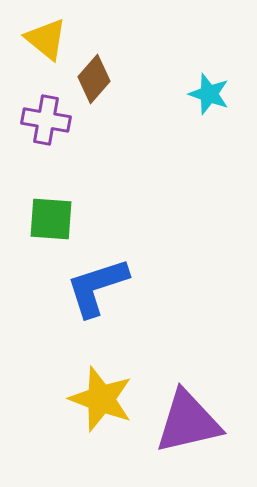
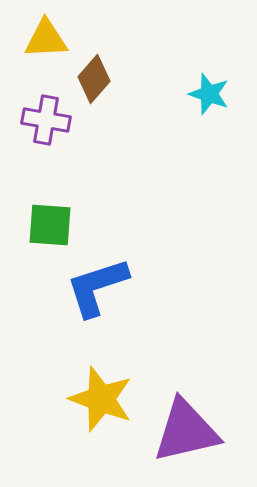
yellow triangle: rotated 42 degrees counterclockwise
green square: moved 1 px left, 6 px down
purple triangle: moved 2 px left, 9 px down
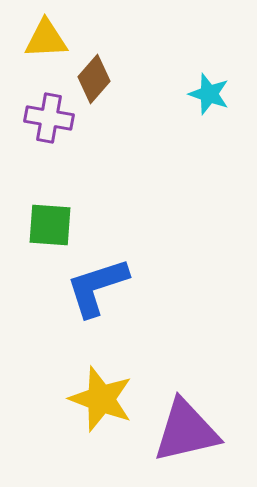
purple cross: moved 3 px right, 2 px up
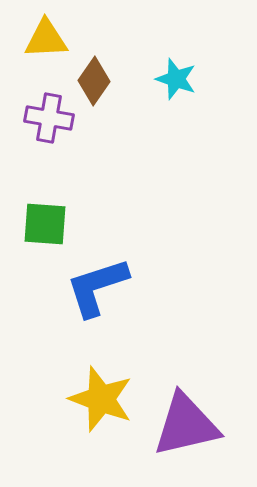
brown diamond: moved 2 px down; rotated 6 degrees counterclockwise
cyan star: moved 33 px left, 15 px up
green square: moved 5 px left, 1 px up
purple triangle: moved 6 px up
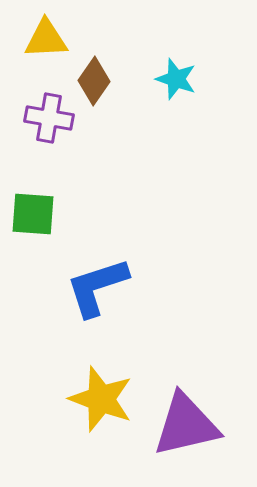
green square: moved 12 px left, 10 px up
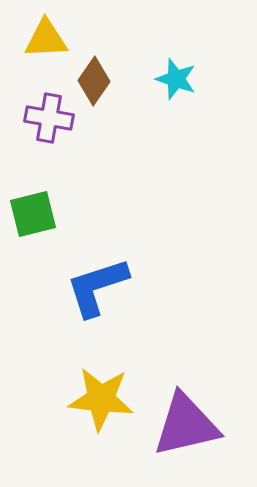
green square: rotated 18 degrees counterclockwise
yellow star: rotated 14 degrees counterclockwise
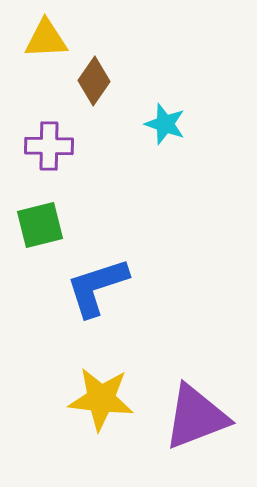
cyan star: moved 11 px left, 45 px down
purple cross: moved 28 px down; rotated 9 degrees counterclockwise
green square: moved 7 px right, 11 px down
purple triangle: moved 10 px right, 8 px up; rotated 8 degrees counterclockwise
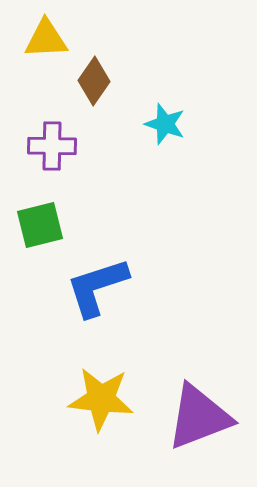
purple cross: moved 3 px right
purple triangle: moved 3 px right
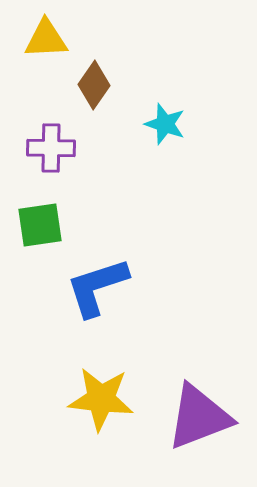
brown diamond: moved 4 px down
purple cross: moved 1 px left, 2 px down
green square: rotated 6 degrees clockwise
